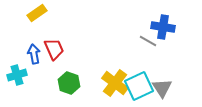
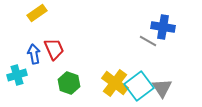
cyan square: rotated 12 degrees counterclockwise
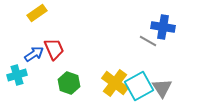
blue arrow: rotated 66 degrees clockwise
cyan square: rotated 8 degrees clockwise
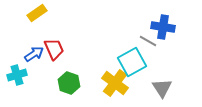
cyan square: moved 7 px left, 24 px up
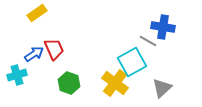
gray triangle: rotated 20 degrees clockwise
